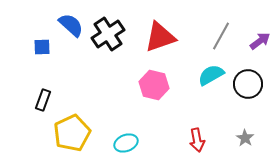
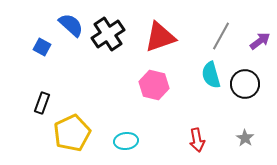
blue square: rotated 30 degrees clockwise
cyan semicircle: rotated 76 degrees counterclockwise
black circle: moved 3 px left
black rectangle: moved 1 px left, 3 px down
cyan ellipse: moved 2 px up; rotated 15 degrees clockwise
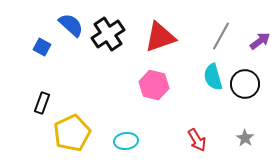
cyan semicircle: moved 2 px right, 2 px down
red arrow: rotated 20 degrees counterclockwise
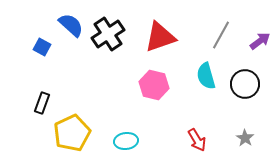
gray line: moved 1 px up
cyan semicircle: moved 7 px left, 1 px up
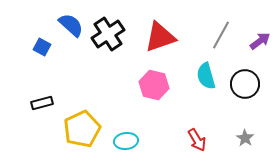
black rectangle: rotated 55 degrees clockwise
yellow pentagon: moved 10 px right, 4 px up
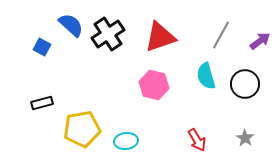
yellow pentagon: rotated 15 degrees clockwise
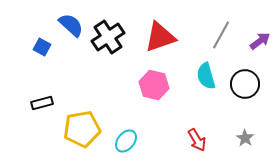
black cross: moved 3 px down
cyan ellipse: rotated 45 degrees counterclockwise
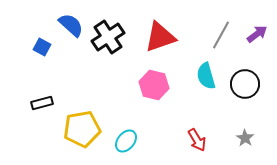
purple arrow: moved 3 px left, 7 px up
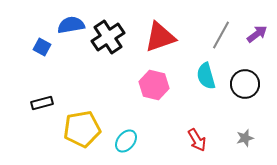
blue semicircle: rotated 52 degrees counterclockwise
gray star: rotated 24 degrees clockwise
